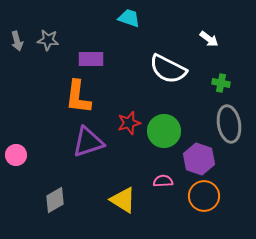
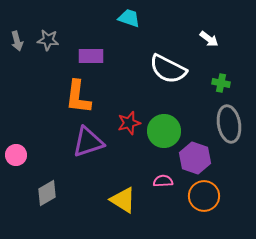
purple rectangle: moved 3 px up
purple hexagon: moved 4 px left, 1 px up
gray diamond: moved 8 px left, 7 px up
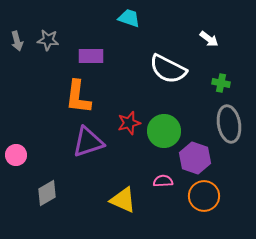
yellow triangle: rotated 8 degrees counterclockwise
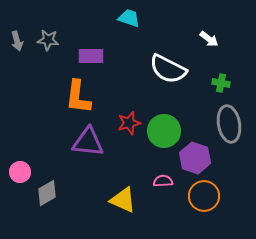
purple triangle: rotated 24 degrees clockwise
pink circle: moved 4 px right, 17 px down
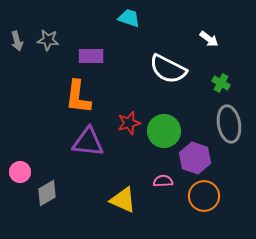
green cross: rotated 18 degrees clockwise
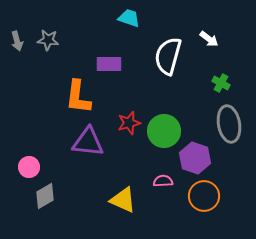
purple rectangle: moved 18 px right, 8 px down
white semicircle: moved 13 px up; rotated 78 degrees clockwise
pink circle: moved 9 px right, 5 px up
gray diamond: moved 2 px left, 3 px down
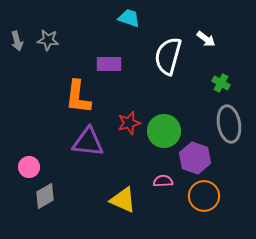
white arrow: moved 3 px left
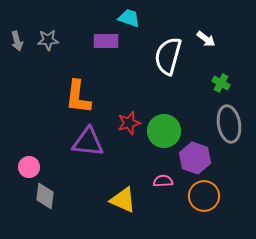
gray star: rotated 10 degrees counterclockwise
purple rectangle: moved 3 px left, 23 px up
gray diamond: rotated 52 degrees counterclockwise
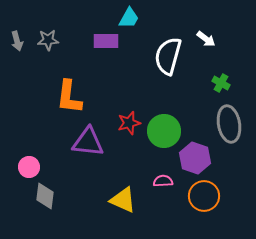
cyan trapezoid: rotated 100 degrees clockwise
orange L-shape: moved 9 px left
